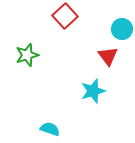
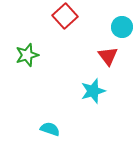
cyan circle: moved 2 px up
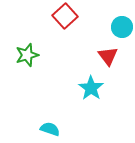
cyan star: moved 2 px left, 3 px up; rotated 20 degrees counterclockwise
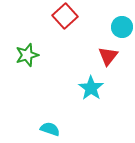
red triangle: rotated 15 degrees clockwise
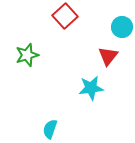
cyan star: rotated 30 degrees clockwise
cyan semicircle: rotated 90 degrees counterclockwise
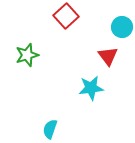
red square: moved 1 px right
red triangle: rotated 15 degrees counterclockwise
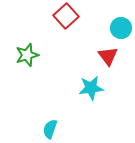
cyan circle: moved 1 px left, 1 px down
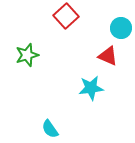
red triangle: rotated 30 degrees counterclockwise
cyan semicircle: rotated 54 degrees counterclockwise
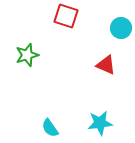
red square: rotated 30 degrees counterclockwise
red triangle: moved 2 px left, 9 px down
cyan star: moved 9 px right, 35 px down
cyan semicircle: moved 1 px up
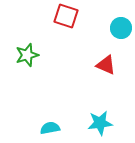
cyan semicircle: rotated 114 degrees clockwise
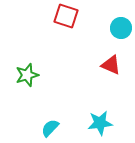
green star: moved 20 px down
red triangle: moved 5 px right
cyan semicircle: rotated 36 degrees counterclockwise
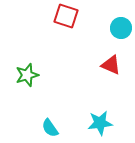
cyan semicircle: rotated 78 degrees counterclockwise
